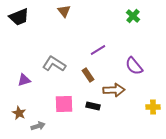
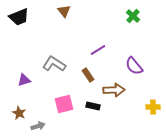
pink square: rotated 12 degrees counterclockwise
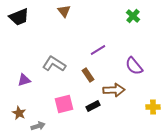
black rectangle: rotated 40 degrees counterclockwise
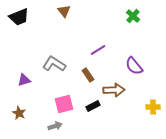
gray arrow: moved 17 px right
